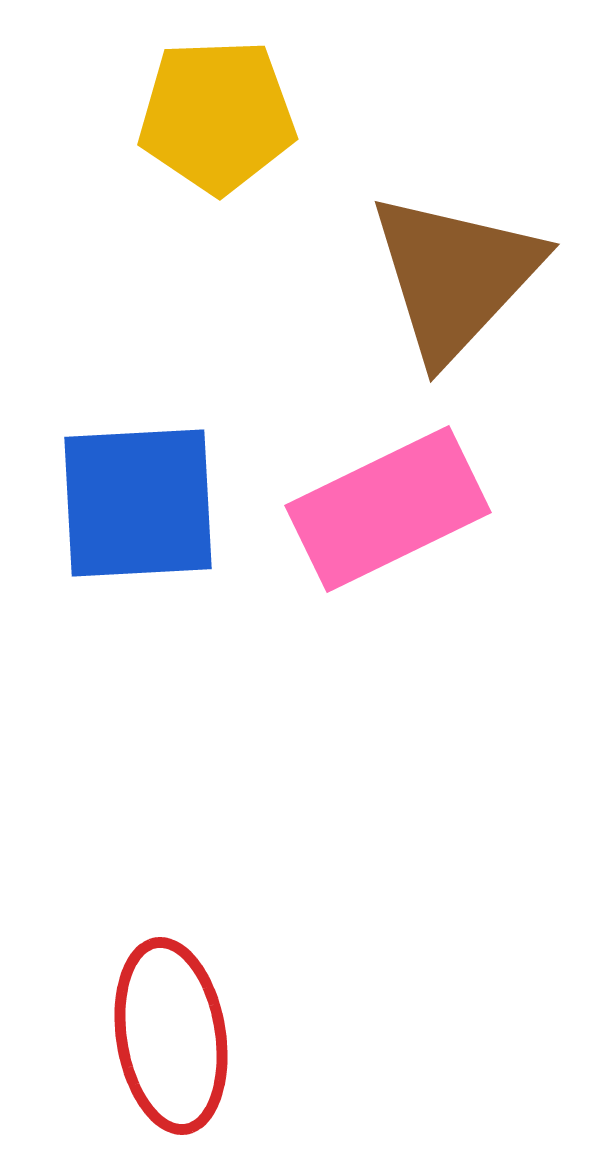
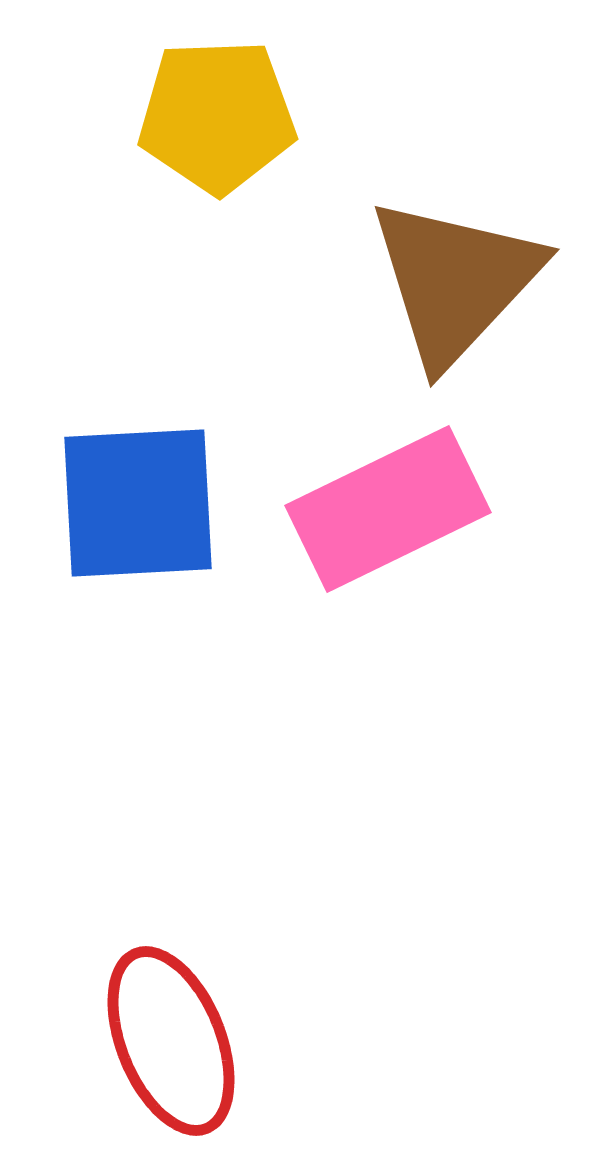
brown triangle: moved 5 px down
red ellipse: moved 5 px down; rotated 13 degrees counterclockwise
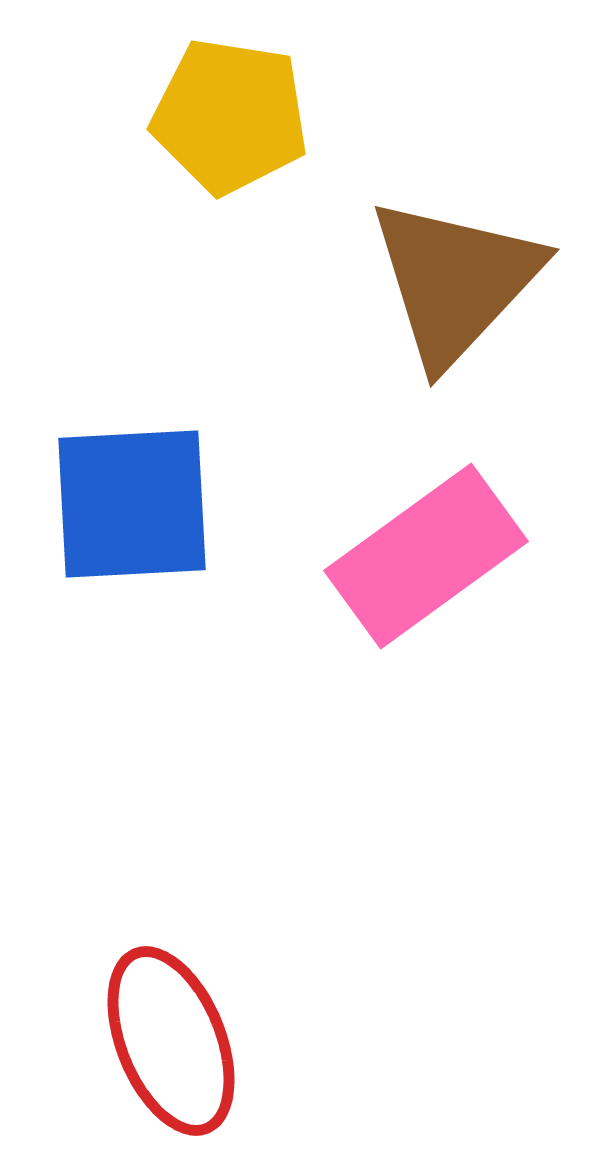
yellow pentagon: moved 13 px right; rotated 11 degrees clockwise
blue square: moved 6 px left, 1 px down
pink rectangle: moved 38 px right, 47 px down; rotated 10 degrees counterclockwise
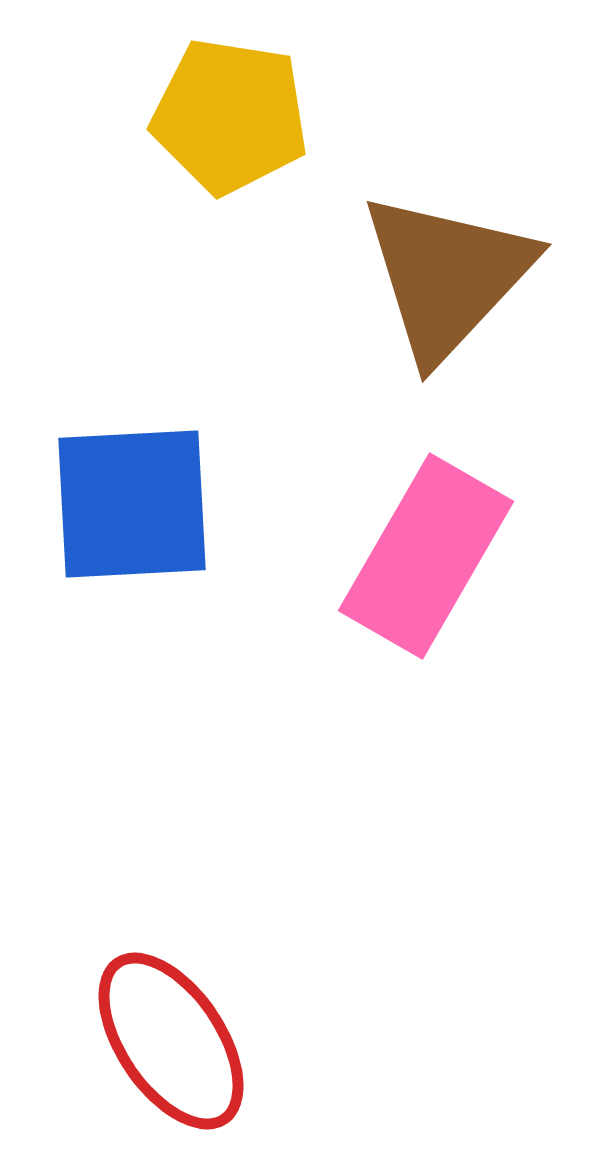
brown triangle: moved 8 px left, 5 px up
pink rectangle: rotated 24 degrees counterclockwise
red ellipse: rotated 12 degrees counterclockwise
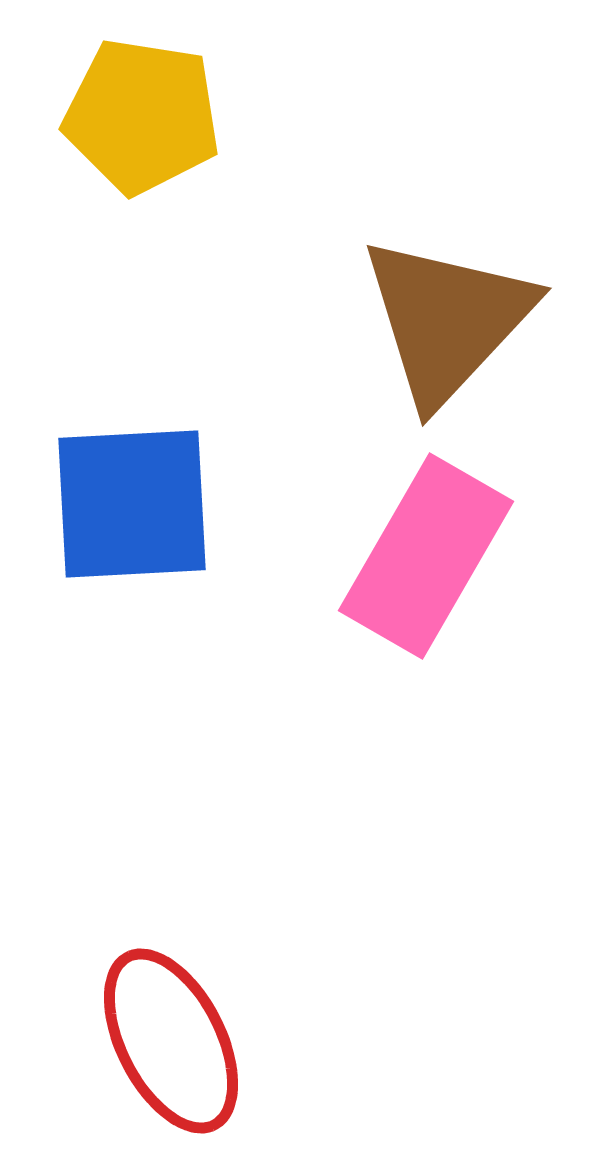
yellow pentagon: moved 88 px left
brown triangle: moved 44 px down
red ellipse: rotated 7 degrees clockwise
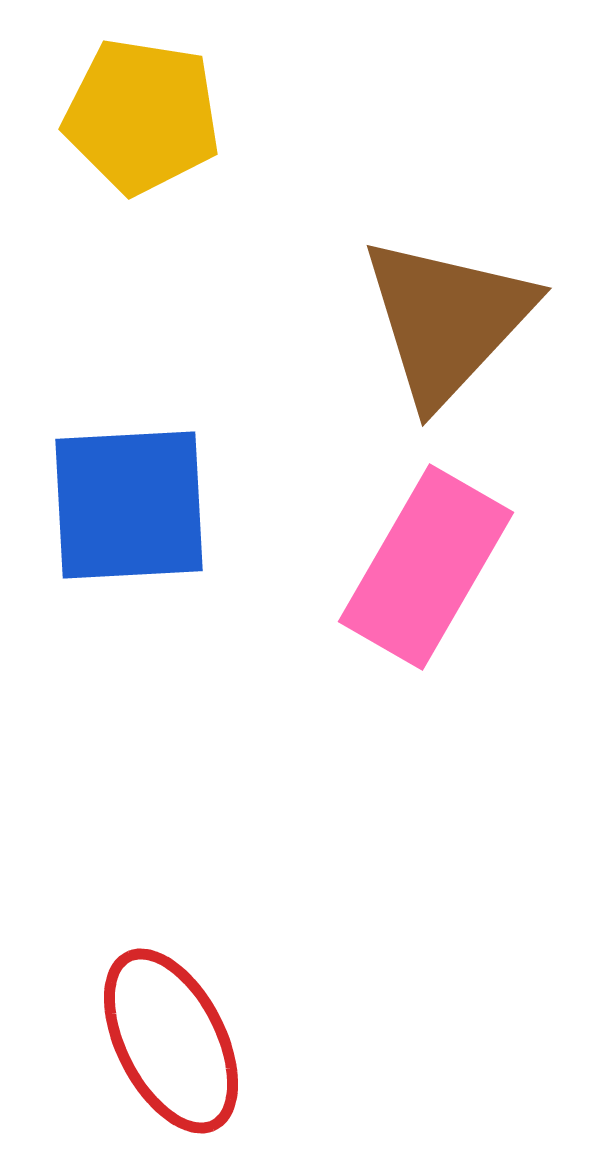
blue square: moved 3 px left, 1 px down
pink rectangle: moved 11 px down
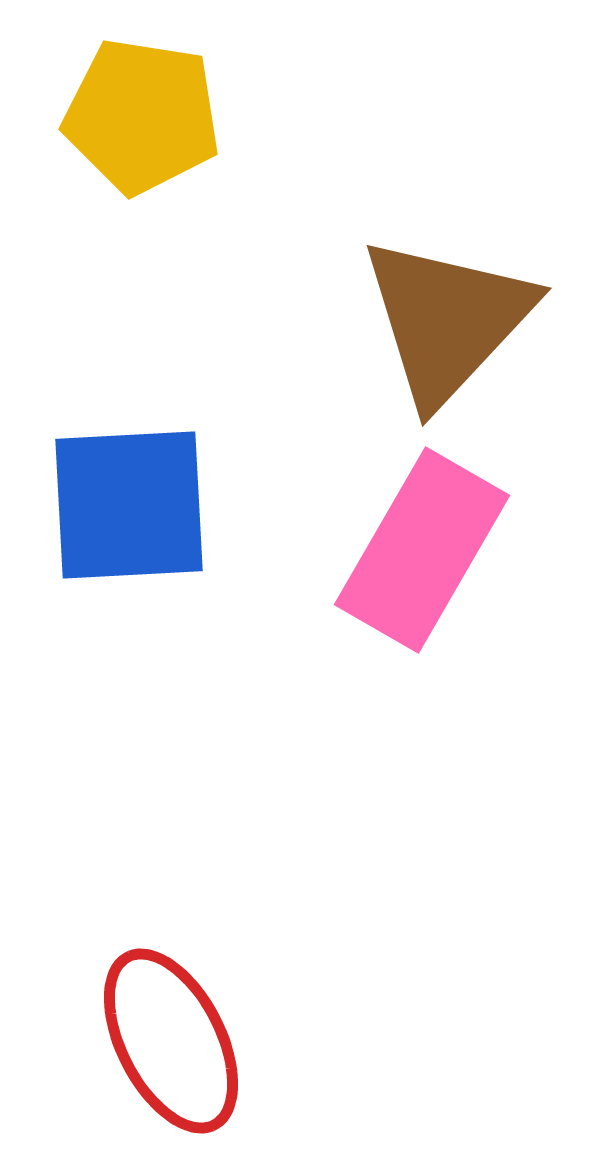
pink rectangle: moved 4 px left, 17 px up
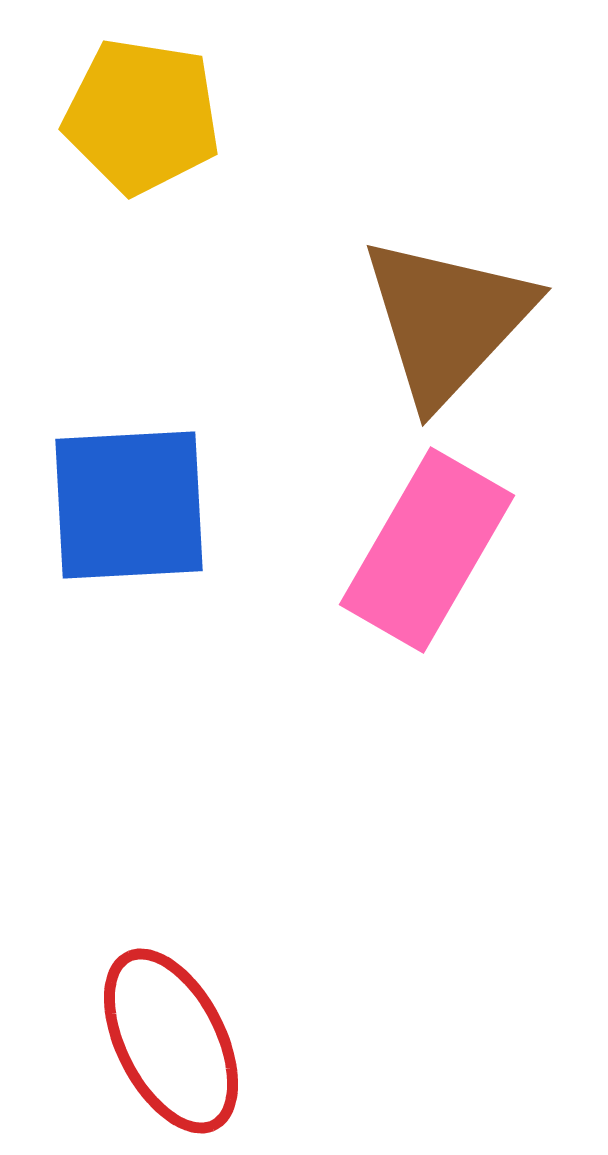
pink rectangle: moved 5 px right
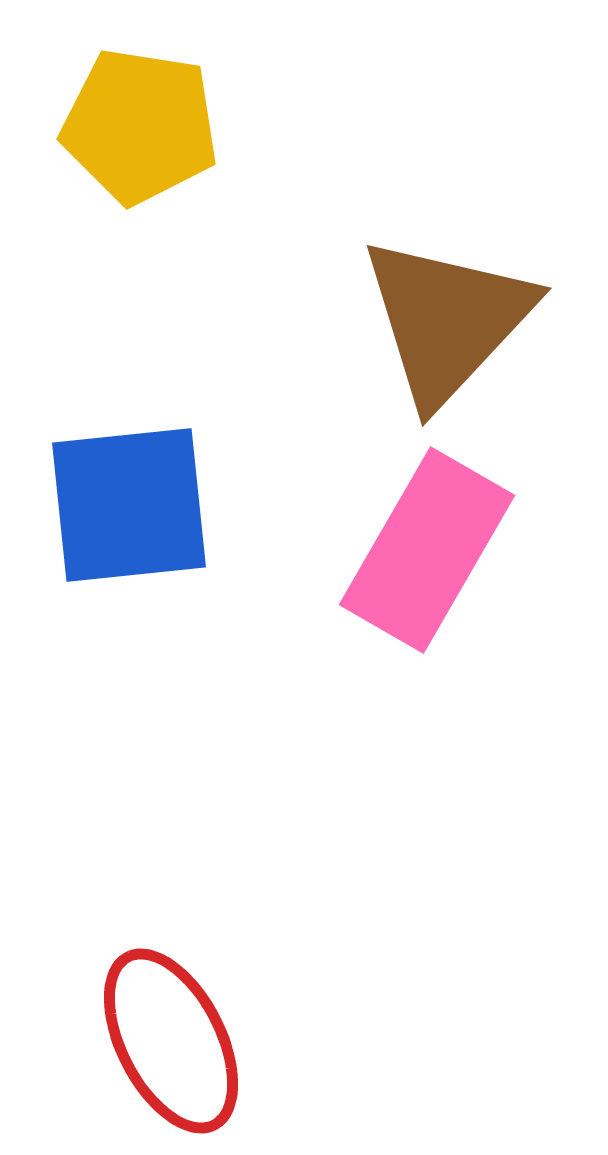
yellow pentagon: moved 2 px left, 10 px down
blue square: rotated 3 degrees counterclockwise
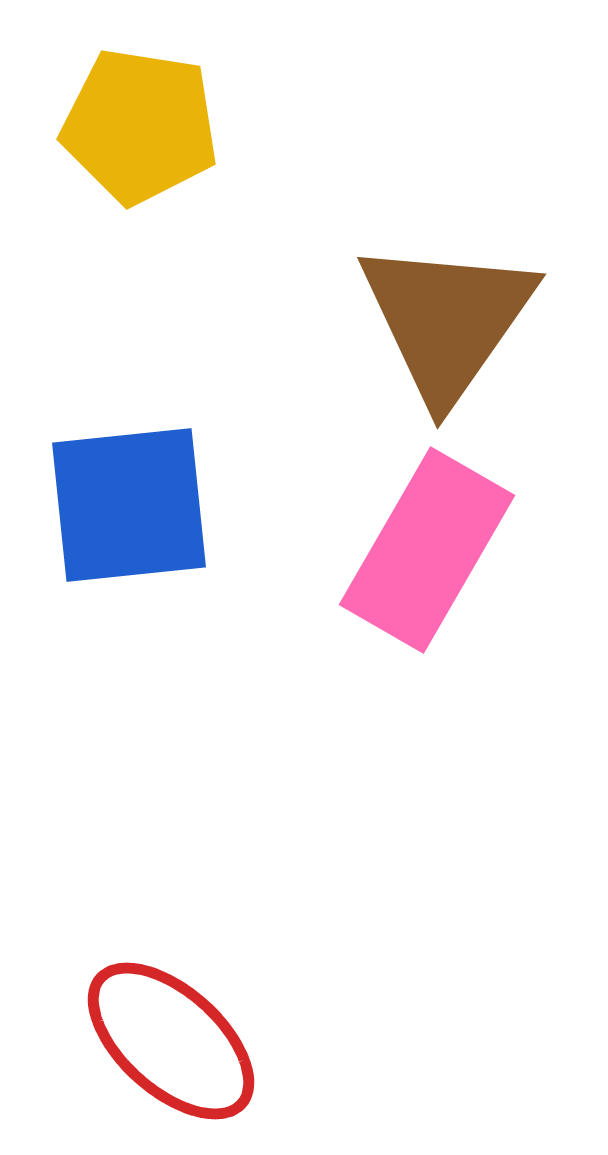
brown triangle: rotated 8 degrees counterclockwise
red ellipse: rotated 21 degrees counterclockwise
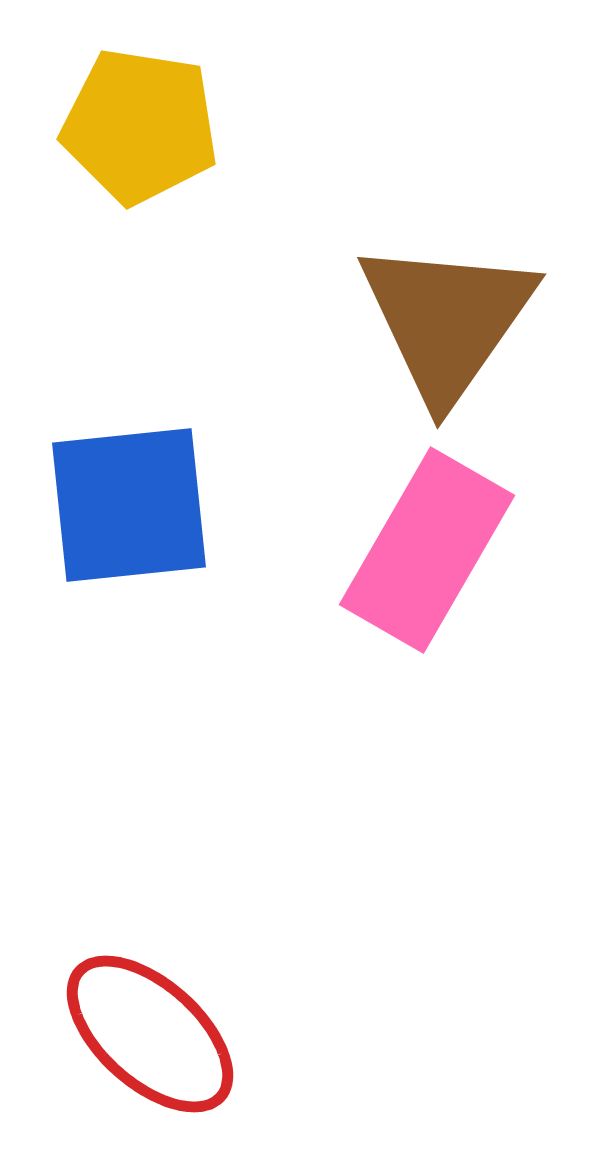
red ellipse: moved 21 px left, 7 px up
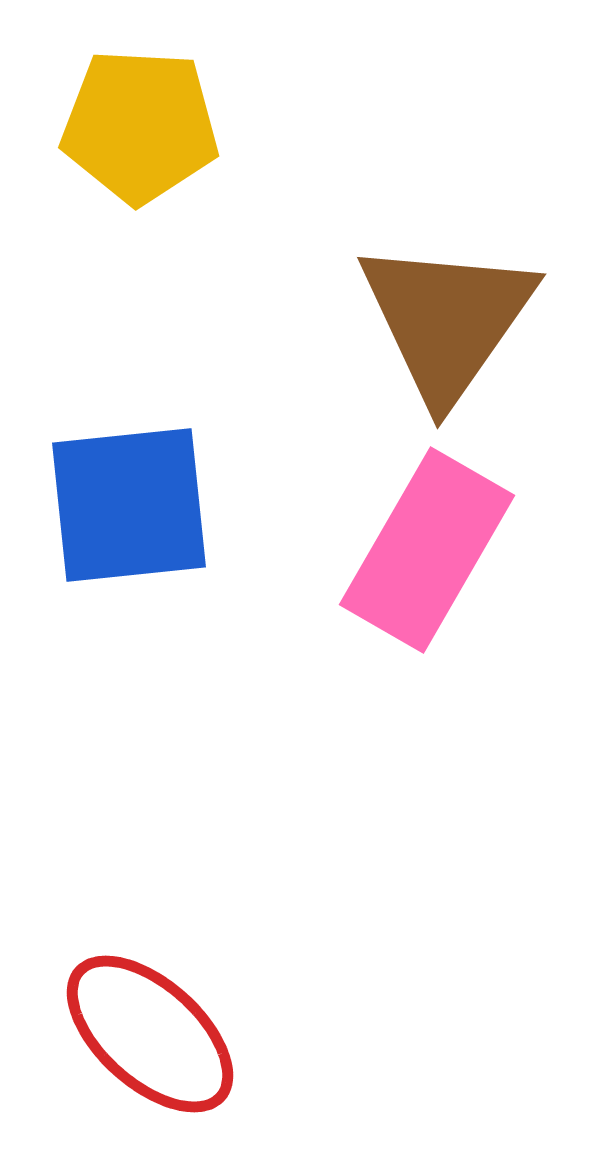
yellow pentagon: rotated 6 degrees counterclockwise
